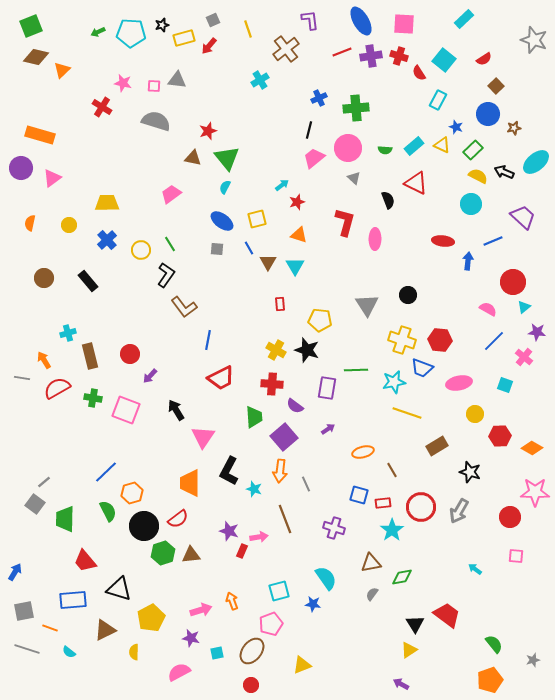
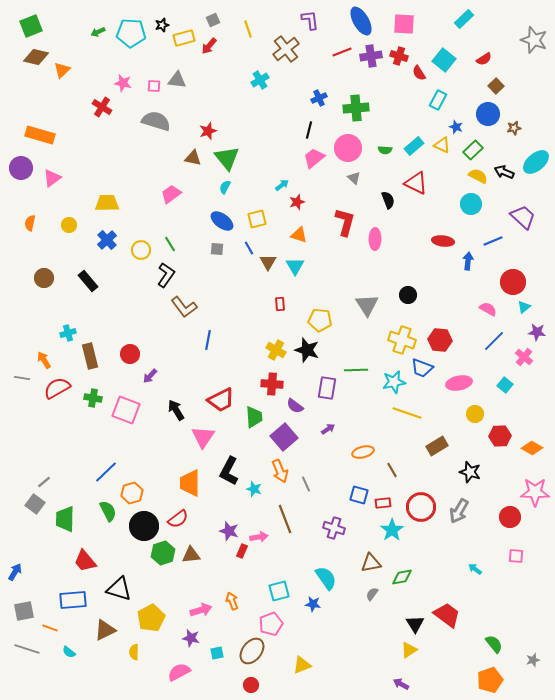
red trapezoid at (221, 378): moved 22 px down
cyan square at (505, 385): rotated 21 degrees clockwise
orange arrow at (280, 471): rotated 30 degrees counterclockwise
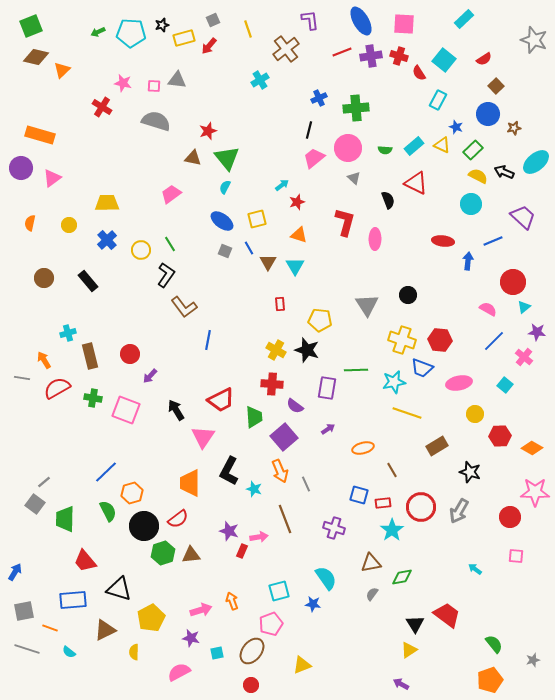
gray square at (217, 249): moved 8 px right, 2 px down; rotated 16 degrees clockwise
orange ellipse at (363, 452): moved 4 px up
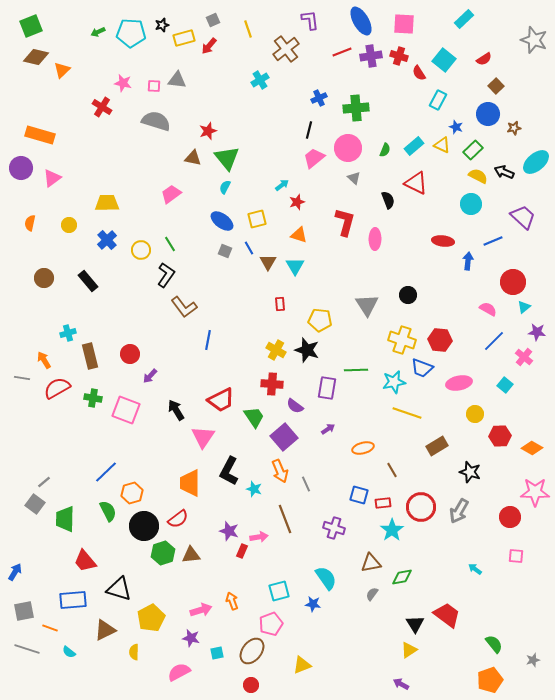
green semicircle at (385, 150): rotated 72 degrees counterclockwise
green trapezoid at (254, 417): rotated 30 degrees counterclockwise
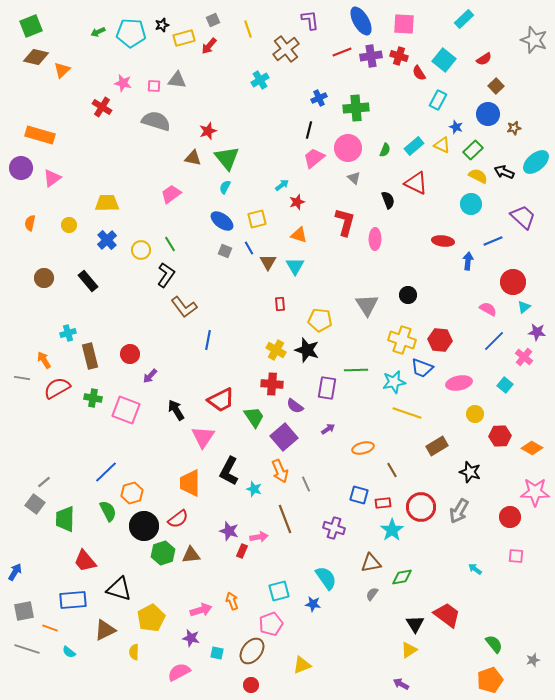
cyan square at (217, 653): rotated 24 degrees clockwise
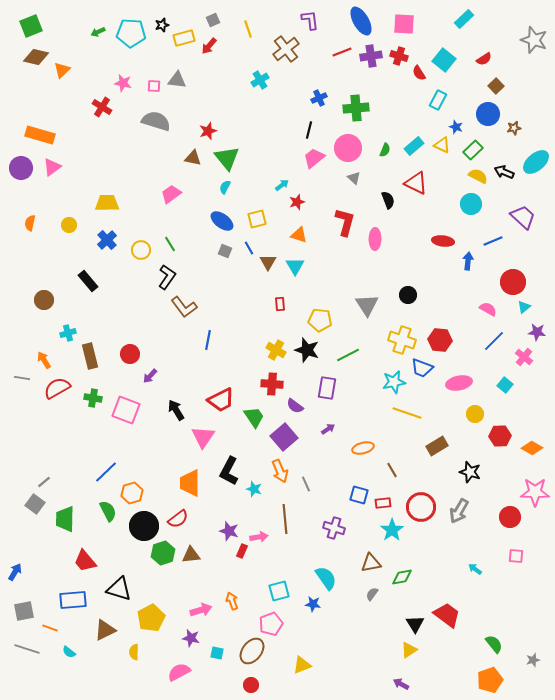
pink triangle at (52, 178): moved 11 px up
black L-shape at (166, 275): moved 1 px right, 2 px down
brown circle at (44, 278): moved 22 px down
green line at (356, 370): moved 8 px left, 15 px up; rotated 25 degrees counterclockwise
brown line at (285, 519): rotated 16 degrees clockwise
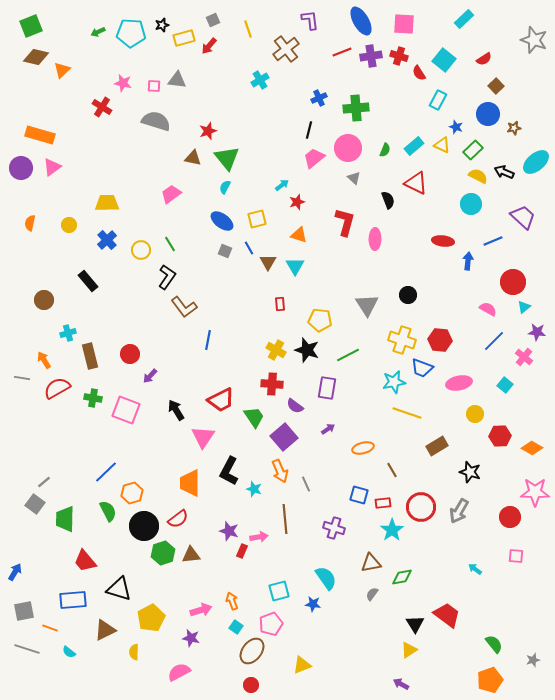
cyan square at (217, 653): moved 19 px right, 26 px up; rotated 24 degrees clockwise
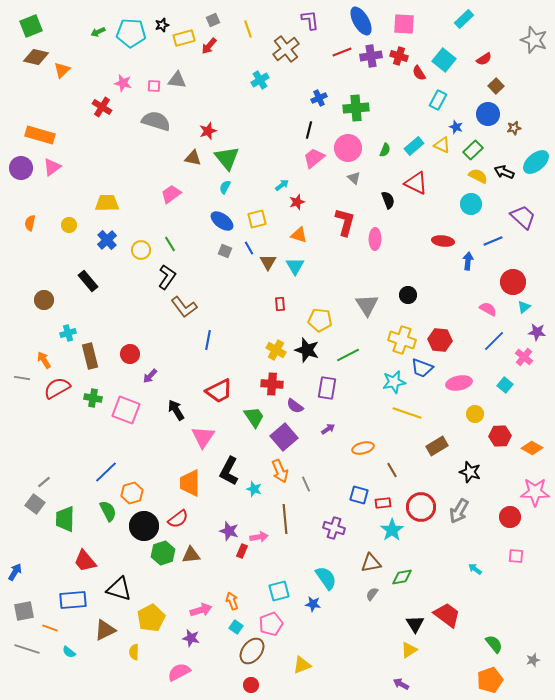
red trapezoid at (221, 400): moved 2 px left, 9 px up
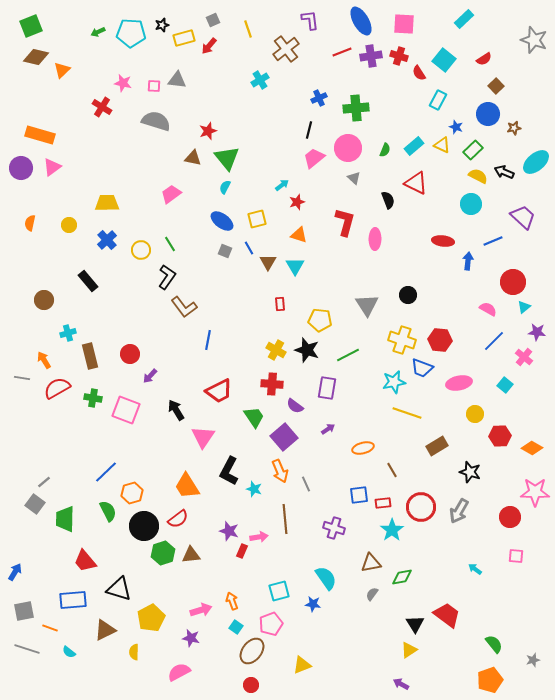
orange trapezoid at (190, 483): moved 3 px left, 3 px down; rotated 32 degrees counterclockwise
blue square at (359, 495): rotated 24 degrees counterclockwise
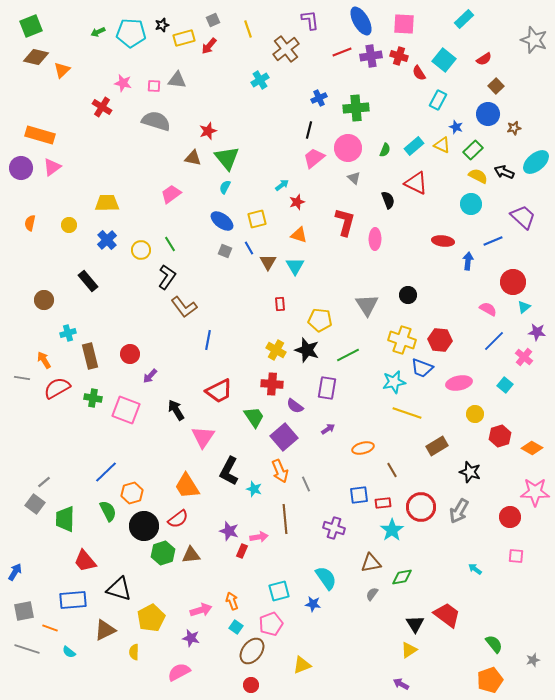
red hexagon at (500, 436): rotated 15 degrees counterclockwise
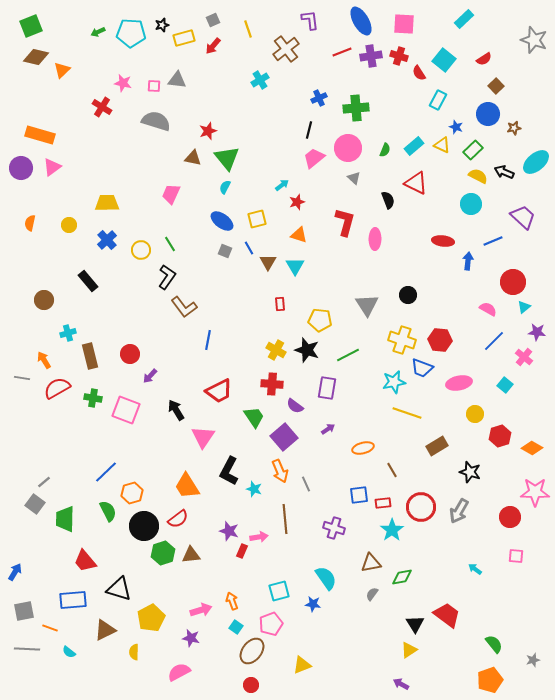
red arrow at (209, 46): moved 4 px right
pink trapezoid at (171, 194): rotated 30 degrees counterclockwise
gray line at (27, 649): rotated 15 degrees counterclockwise
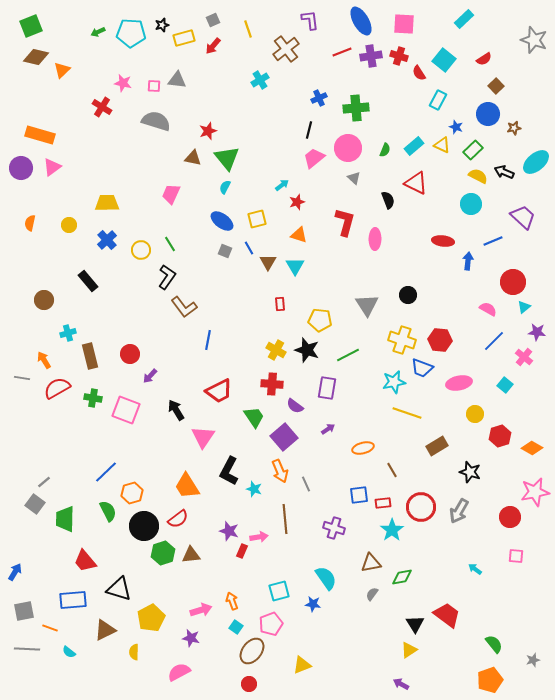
pink star at (535, 492): rotated 12 degrees counterclockwise
red circle at (251, 685): moved 2 px left, 1 px up
